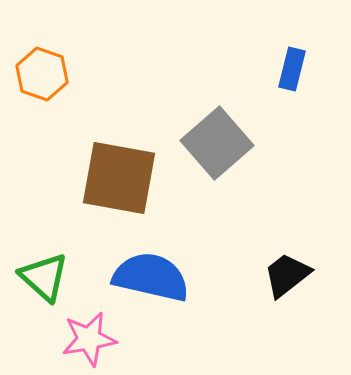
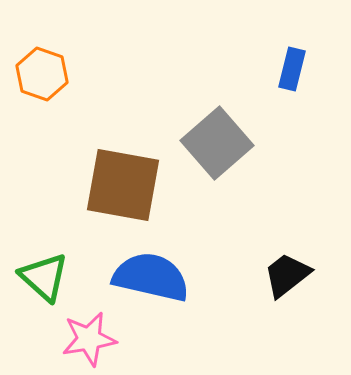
brown square: moved 4 px right, 7 px down
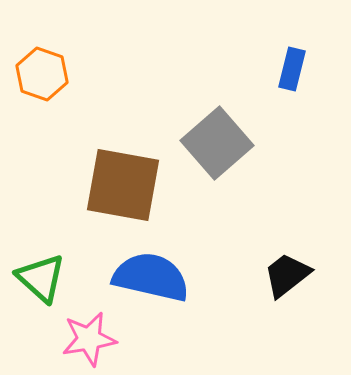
green triangle: moved 3 px left, 1 px down
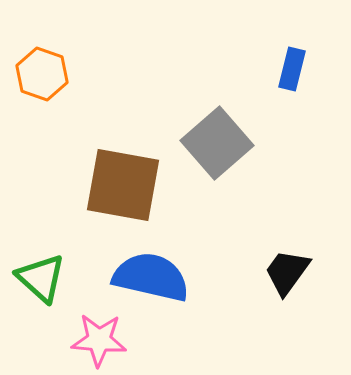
black trapezoid: moved 3 px up; rotated 16 degrees counterclockwise
pink star: moved 10 px right, 1 px down; rotated 14 degrees clockwise
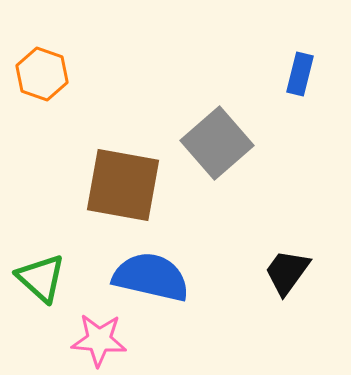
blue rectangle: moved 8 px right, 5 px down
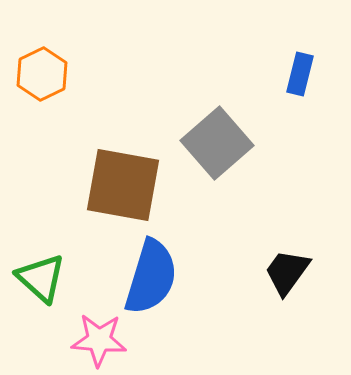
orange hexagon: rotated 15 degrees clockwise
blue semicircle: rotated 94 degrees clockwise
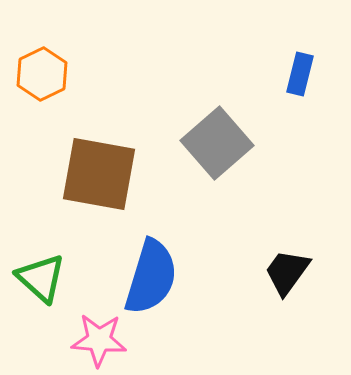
brown square: moved 24 px left, 11 px up
